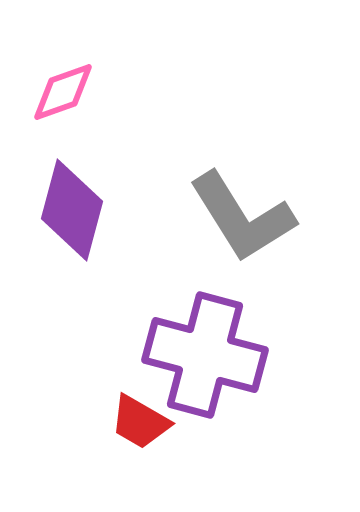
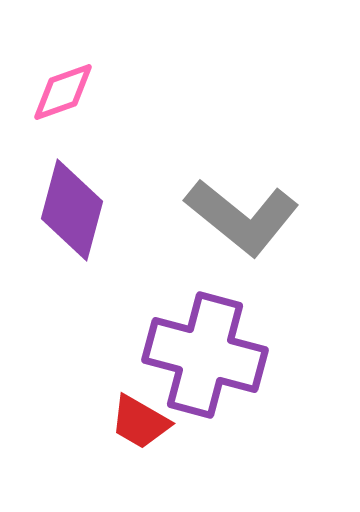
gray L-shape: rotated 19 degrees counterclockwise
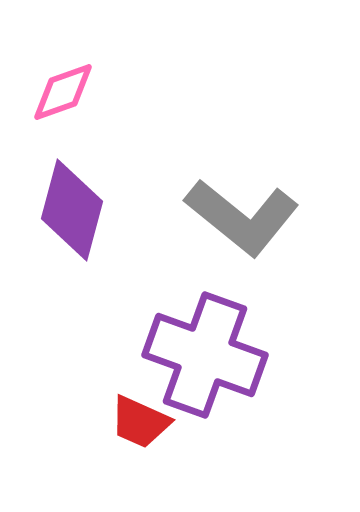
purple cross: rotated 5 degrees clockwise
red trapezoid: rotated 6 degrees counterclockwise
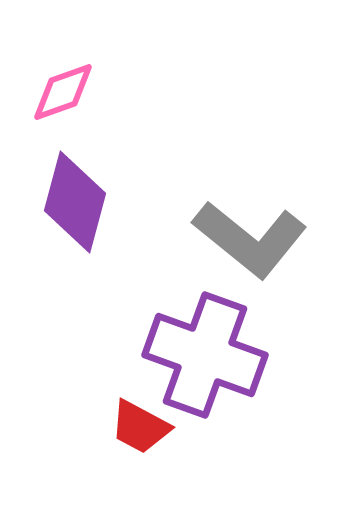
purple diamond: moved 3 px right, 8 px up
gray L-shape: moved 8 px right, 22 px down
red trapezoid: moved 5 px down; rotated 4 degrees clockwise
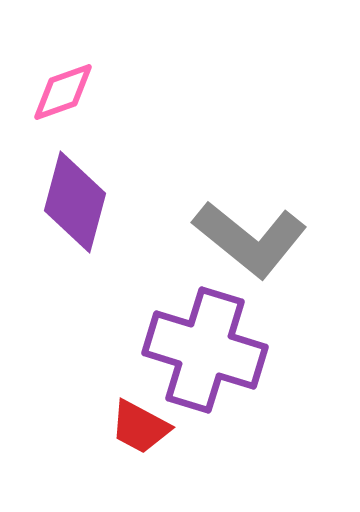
purple cross: moved 5 px up; rotated 3 degrees counterclockwise
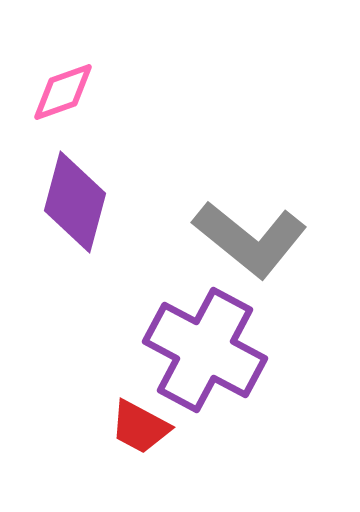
purple cross: rotated 11 degrees clockwise
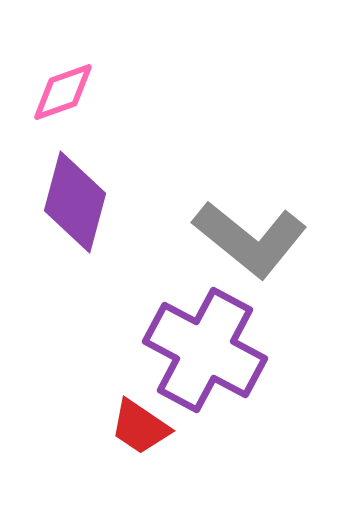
red trapezoid: rotated 6 degrees clockwise
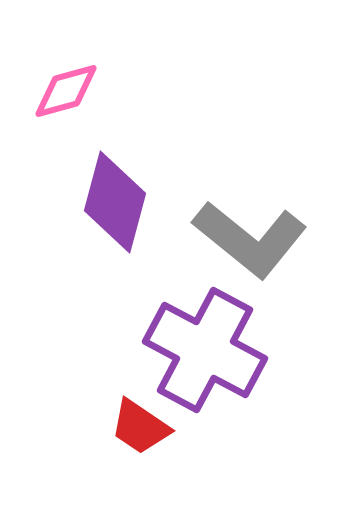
pink diamond: moved 3 px right, 1 px up; rotated 4 degrees clockwise
purple diamond: moved 40 px right
